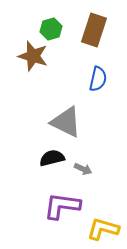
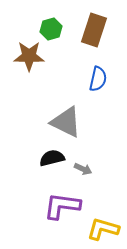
brown star: moved 4 px left; rotated 16 degrees counterclockwise
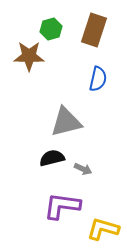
gray triangle: rotated 40 degrees counterclockwise
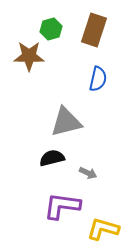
gray arrow: moved 5 px right, 4 px down
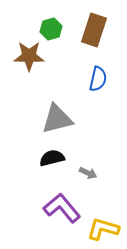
gray triangle: moved 9 px left, 3 px up
purple L-shape: moved 2 px down; rotated 42 degrees clockwise
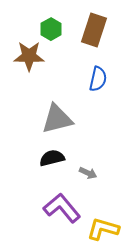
green hexagon: rotated 15 degrees counterclockwise
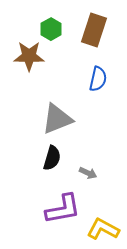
gray triangle: rotated 8 degrees counterclockwise
black semicircle: rotated 120 degrees clockwise
purple L-shape: moved 1 px right, 1 px down; rotated 120 degrees clockwise
yellow L-shape: rotated 12 degrees clockwise
